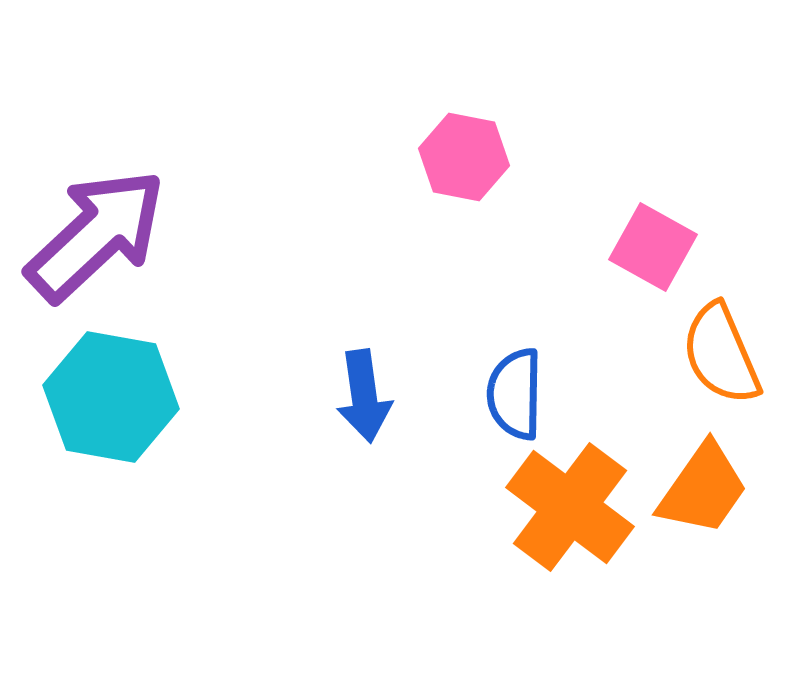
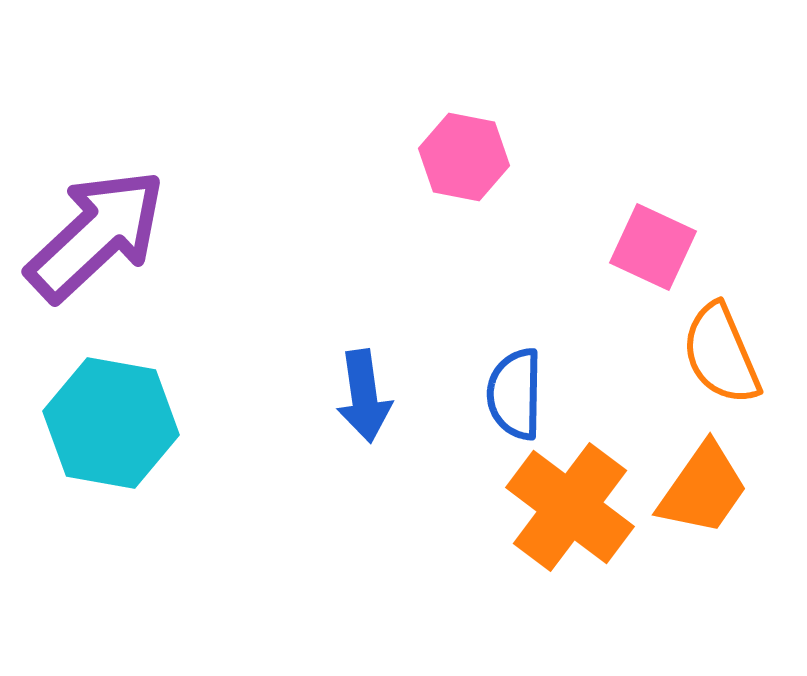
pink square: rotated 4 degrees counterclockwise
cyan hexagon: moved 26 px down
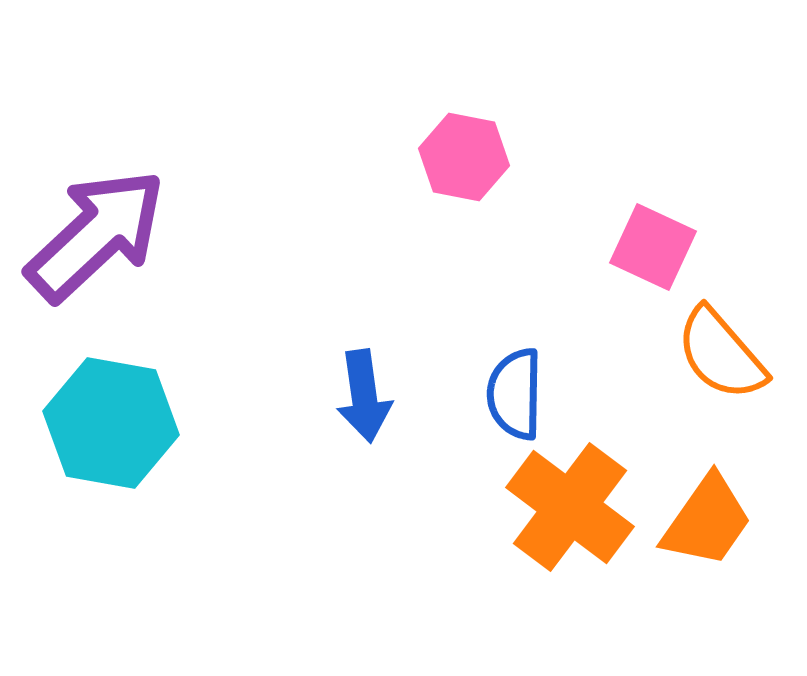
orange semicircle: rotated 18 degrees counterclockwise
orange trapezoid: moved 4 px right, 32 px down
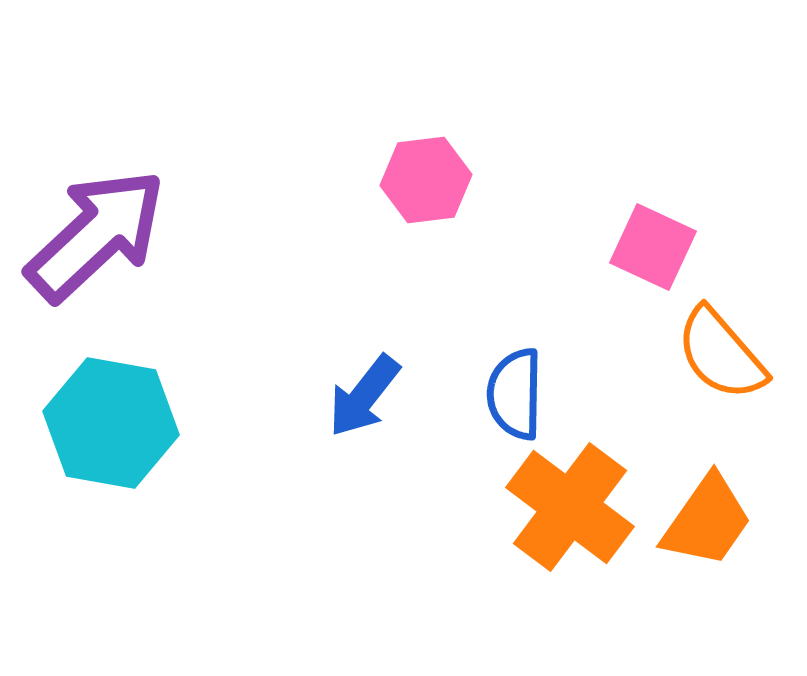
pink hexagon: moved 38 px left, 23 px down; rotated 18 degrees counterclockwise
blue arrow: rotated 46 degrees clockwise
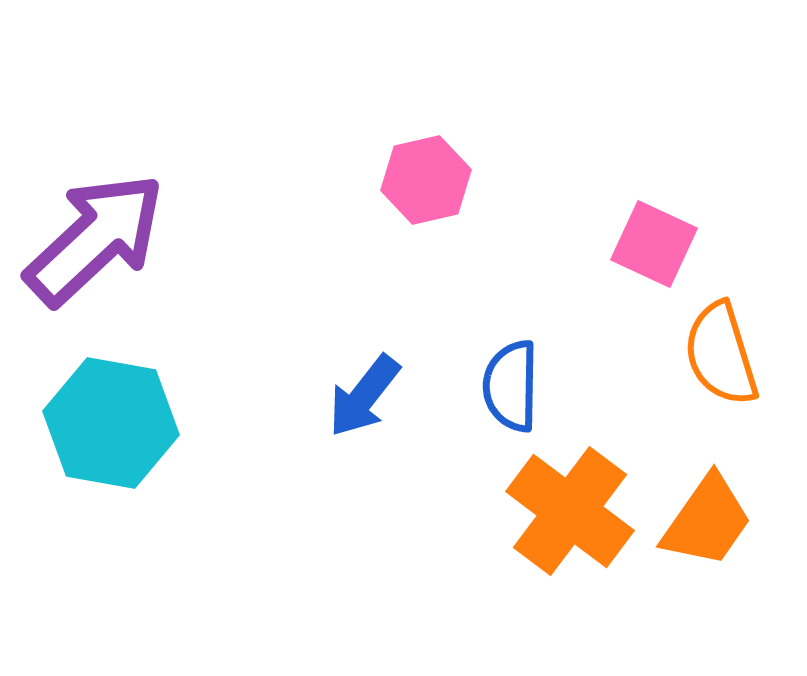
pink hexagon: rotated 6 degrees counterclockwise
purple arrow: moved 1 px left, 4 px down
pink square: moved 1 px right, 3 px up
orange semicircle: rotated 24 degrees clockwise
blue semicircle: moved 4 px left, 8 px up
orange cross: moved 4 px down
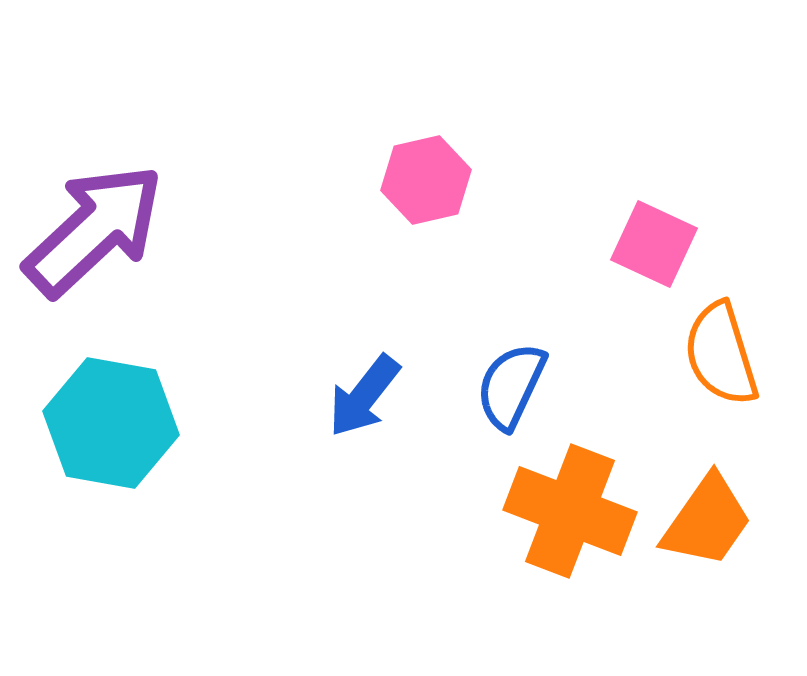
purple arrow: moved 1 px left, 9 px up
blue semicircle: rotated 24 degrees clockwise
orange cross: rotated 16 degrees counterclockwise
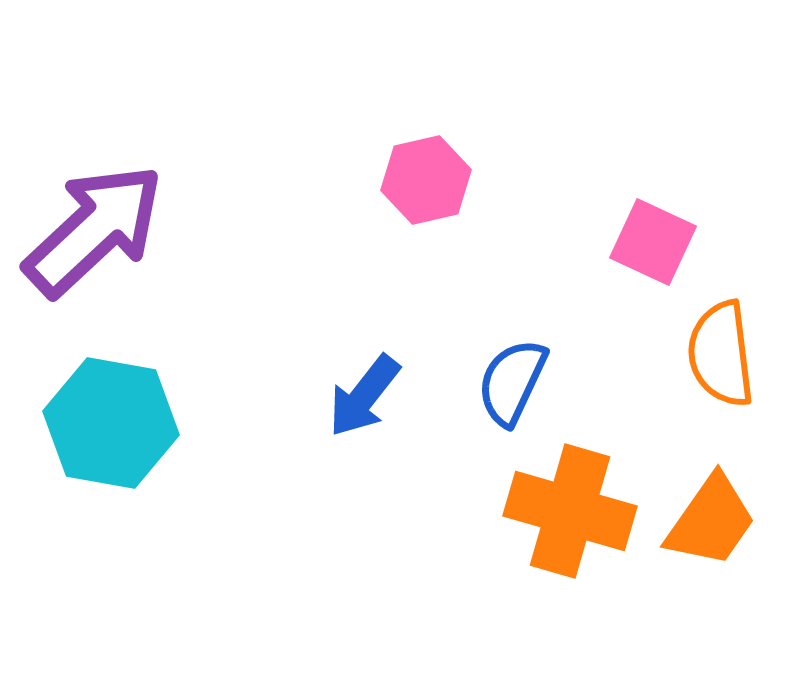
pink square: moved 1 px left, 2 px up
orange semicircle: rotated 10 degrees clockwise
blue semicircle: moved 1 px right, 4 px up
orange cross: rotated 5 degrees counterclockwise
orange trapezoid: moved 4 px right
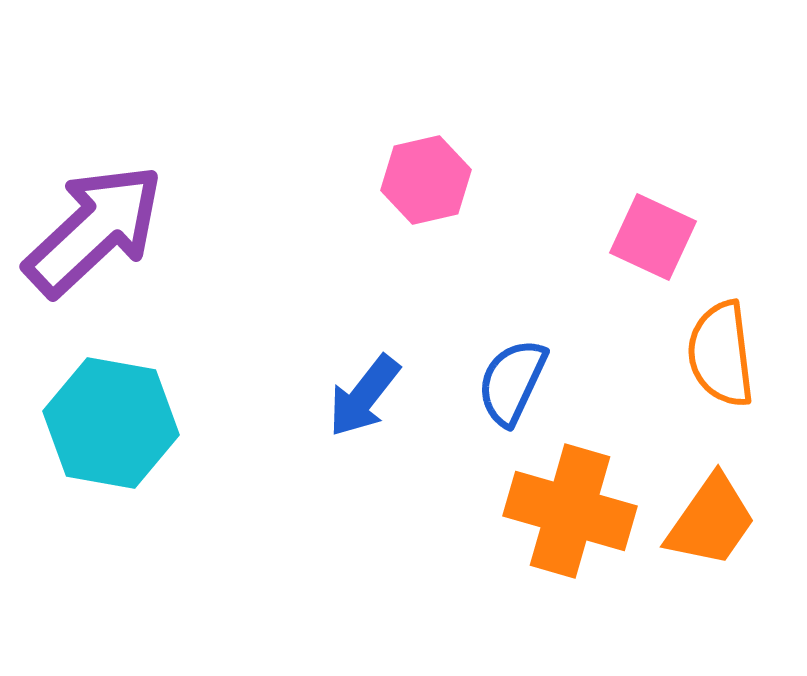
pink square: moved 5 px up
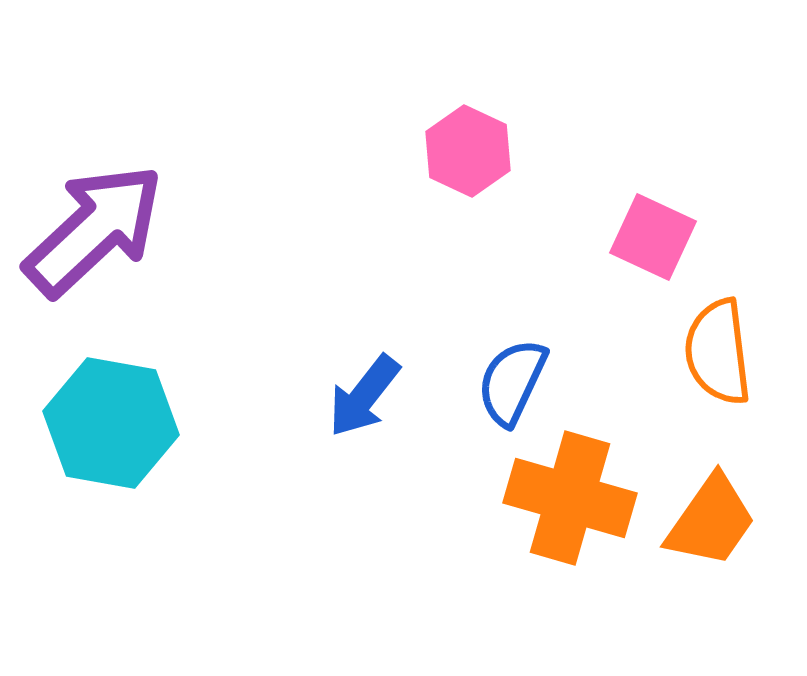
pink hexagon: moved 42 px right, 29 px up; rotated 22 degrees counterclockwise
orange semicircle: moved 3 px left, 2 px up
orange cross: moved 13 px up
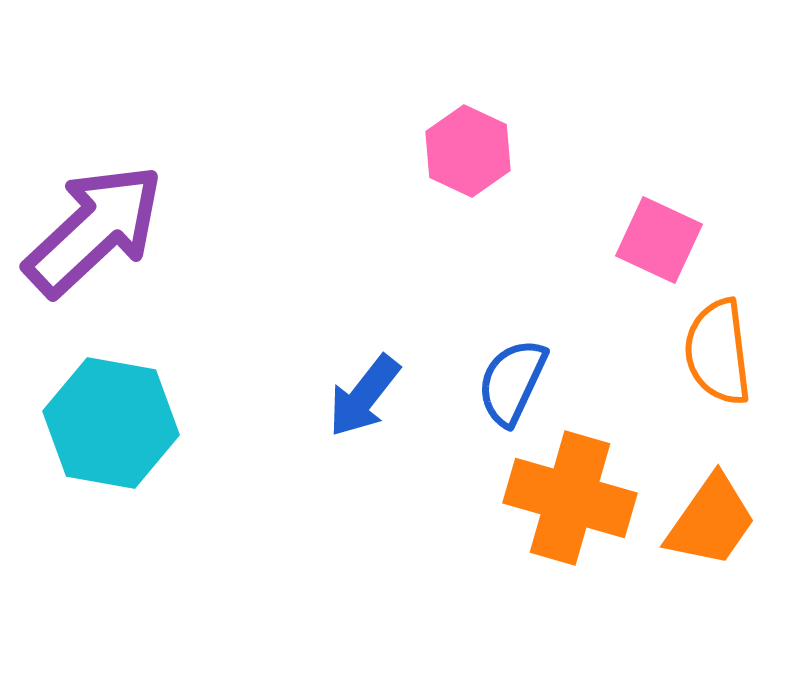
pink square: moved 6 px right, 3 px down
